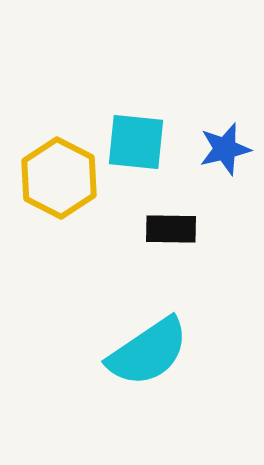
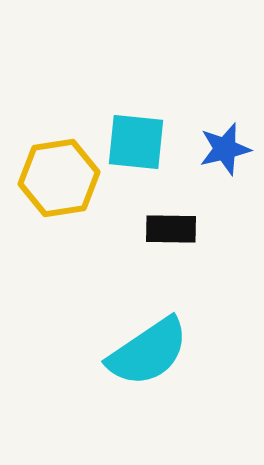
yellow hexagon: rotated 24 degrees clockwise
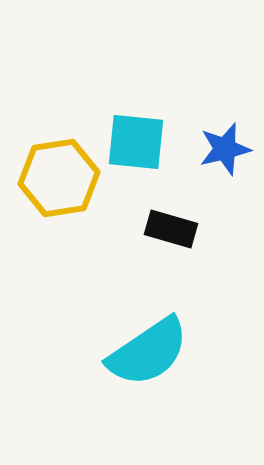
black rectangle: rotated 15 degrees clockwise
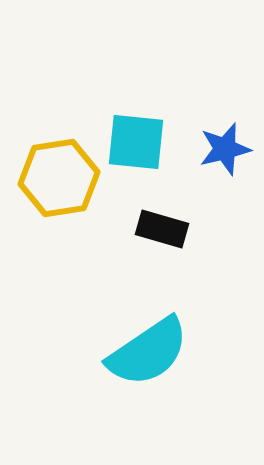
black rectangle: moved 9 px left
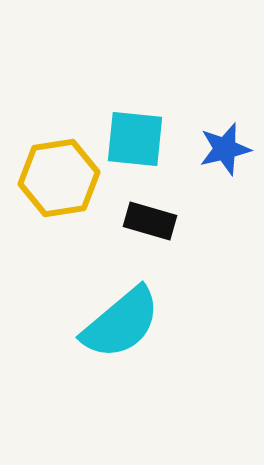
cyan square: moved 1 px left, 3 px up
black rectangle: moved 12 px left, 8 px up
cyan semicircle: moved 27 px left, 29 px up; rotated 6 degrees counterclockwise
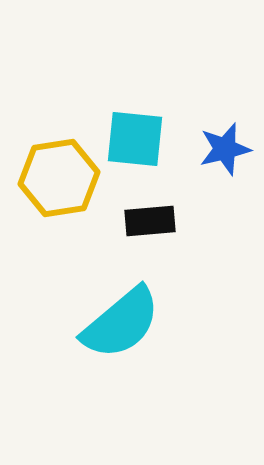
black rectangle: rotated 21 degrees counterclockwise
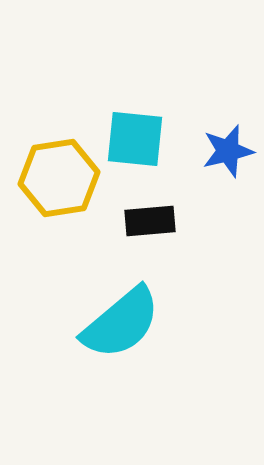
blue star: moved 3 px right, 2 px down
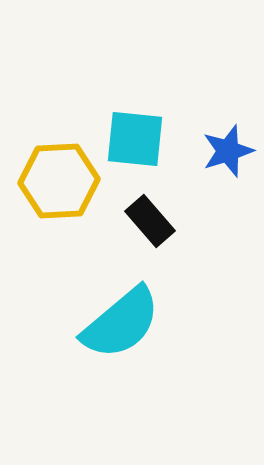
blue star: rotated 4 degrees counterclockwise
yellow hexagon: moved 3 px down; rotated 6 degrees clockwise
black rectangle: rotated 54 degrees clockwise
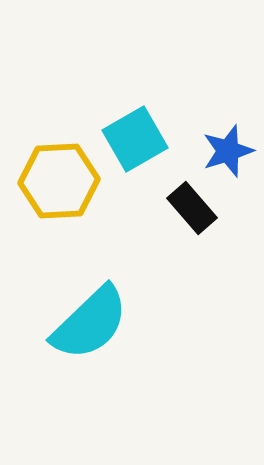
cyan square: rotated 36 degrees counterclockwise
black rectangle: moved 42 px right, 13 px up
cyan semicircle: moved 31 px left; rotated 4 degrees counterclockwise
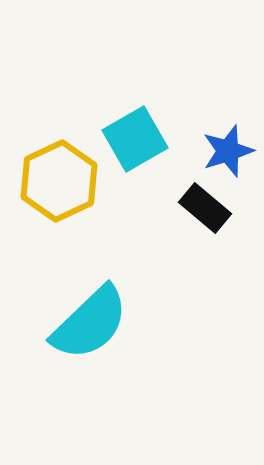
yellow hexagon: rotated 22 degrees counterclockwise
black rectangle: moved 13 px right; rotated 9 degrees counterclockwise
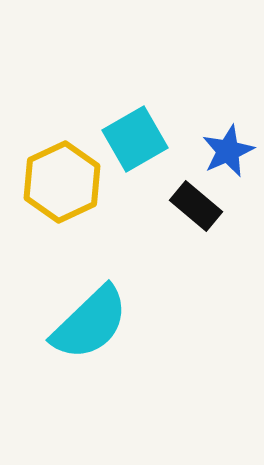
blue star: rotated 6 degrees counterclockwise
yellow hexagon: moved 3 px right, 1 px down
black rectangle: moved 9 px left, 2 px up
